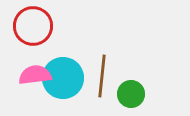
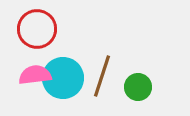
red circle: moved 4 px right, 3 px down
brown line: rotated 12 degrees clockwise
green circle: moved 7 px right, 7 px up
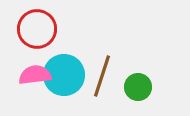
cyan circle: moved 1 px right, 3 px up
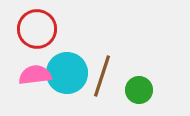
cyan circle: moved 3 px right, 2 px up
green circle: moved 1 px right, 3 px down
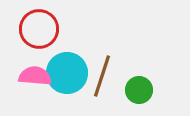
red circle: moved 2 px right
pink semicircle: moved 1 px down; rotated 12 degrees clockwise
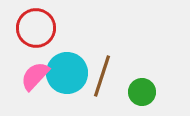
red circle: moved 3 px left, 1 px up
pink semicircle: rotated 52 degrees counterclockwise
green circle: moved 3 px right, 2 px down
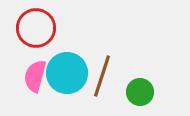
pink semicircle: rotated 28 degrees counterclockwise
green circle: moved 2 px left
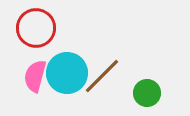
brown line: rotated 27 degrees clockwise
green circle: moved 7 px right, 1 px down
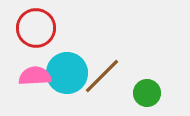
pink semicircle: rotated 72 degrees clockwise
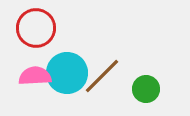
green circle: moved 1 px left, 4 px up
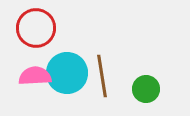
brown line: rotated 54 degrees counterclockwise
